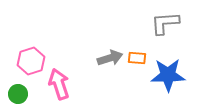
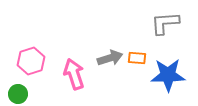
pink arrow: moved 15 px right, 10 px up
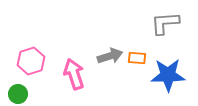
gray arrow: moved 2 px up
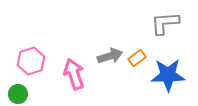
orange rectangle: rotated 42 degrees counterclockwise
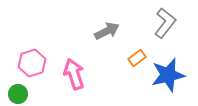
gray L-shape: rotated 132 degrees clockwise
gray arrow: moved 3 px left, 25 px up; rotated 10 degrees counterclockwise
pink hexagon: moved 1 px right, 2 px down
blue star: rotated 12 degrees counterclockwise
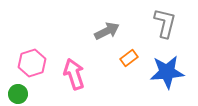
gray L-shape: rotated 24 degrees counterclockwise
orange rectangle: moved 8 px left
blue star: moved 1 px left, 3 px up; rotated 8 degrees clockwise
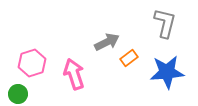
gray arrow: moved 11 px down
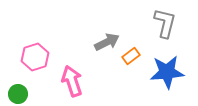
orange rectangle: moved 2 px right, 2 px up
pink hexagon: moved 3 px right, 6 px up
pink arrow: moved 2 px left, 7 px down
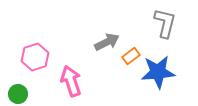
blue star: moved 9 px left
pink arrow: moved 1 px left
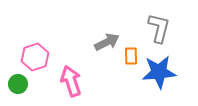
gray L-shape: moved 6 px left, 5 px down
orange rectangle: rotated 54 degrees counterclockwise
blue star: moved 1 px right
green circle: moved 10 px up
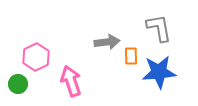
gray L-shape: rotated 24 degrees counterclockwise
gray arrow: rotated 20 degrees clockwise
pink hexagon: moved 1 px right; rotated 8 degrees counterclockwise
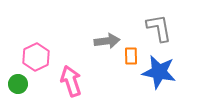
gray arrow: moved 1 px up
blue star: rotated 16 degrees clockwise
